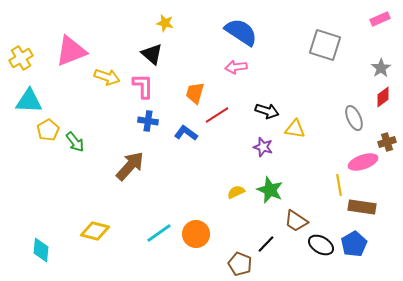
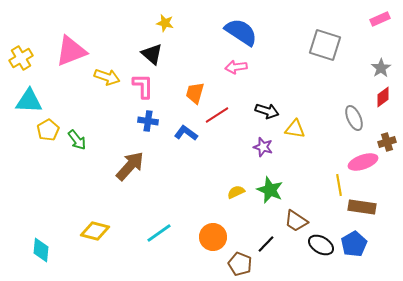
green arrow: moved 2 px right, 2 px up
orange circle: moved 17 px right, 3 px down
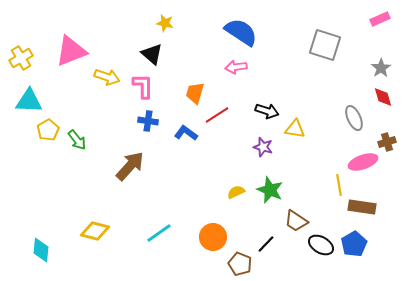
red diamond: rotated 70 degrees counterclockwise
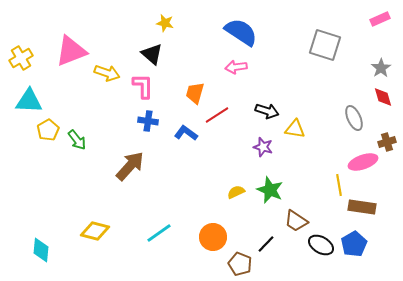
yellow arrow: moved 4 px up
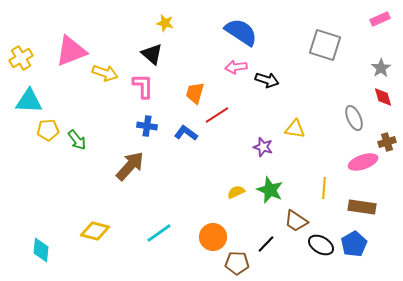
yellow arrow: moved 2 px left
black arrow: moved 31 px up
blue cross: moved 1 px left, 5 px down
yellow pentagon: rotated 25 degrees clockwise
yellow line: moved 15 px left, 3 px down; rotated 15 degrees clockwise
brown pentagon: moved 3 px left, 1 px up; rotated 20 degrees counterclockwise
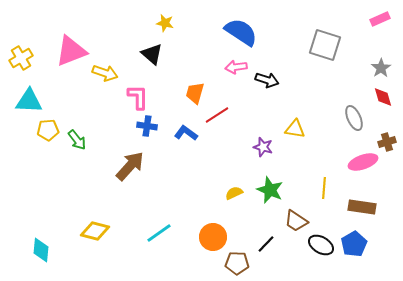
pink L-shape: moved 5 px left, 11 px down
yellow semicircle: moved 2 px left, 1 px down
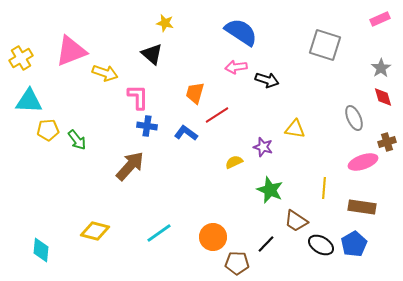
yellow semicircle: moved 31 px up
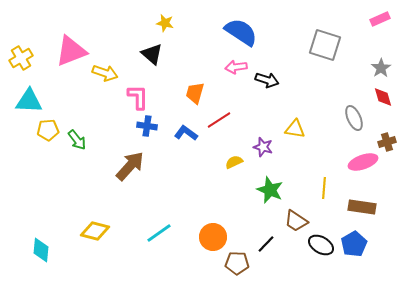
red line: moved 2 px right, 5 px down
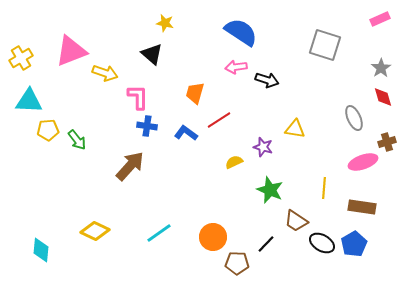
yellow diamond: rotated 12 degrees clockwise
black ellipse: moved 1 px right, 2 px up
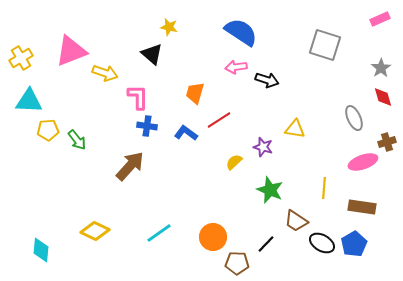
yellow star: moved 4 px right, 4 px down
yellow semicircle: rotated 18 degrees counterclockwise
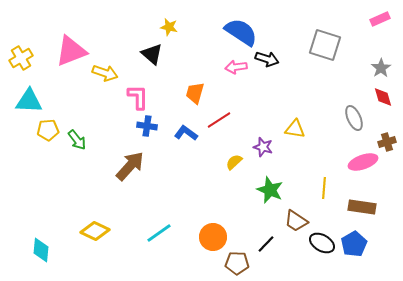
black arrow: moved 21 px up
